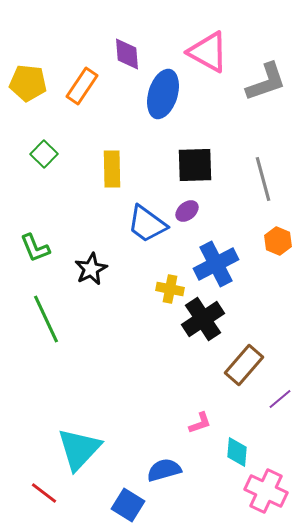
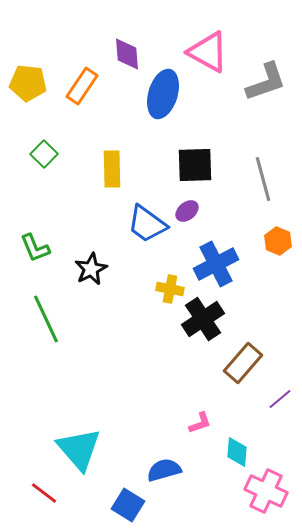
brown rectangle: moved 1 px left, 2 px up
cyan triangle: rotated 24 degrees counterclockwise
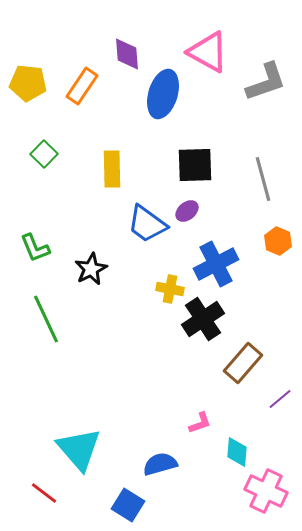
blue semicircle: moved 4 px left, 6 px up
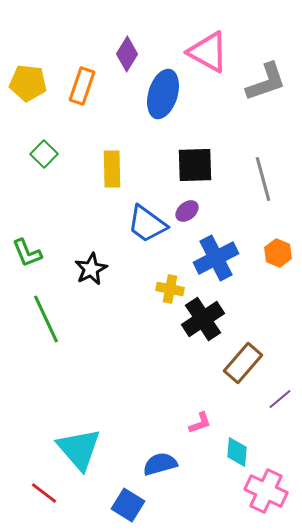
purple diamond: rotated 36 degrees clockwise
orange rectangle: rotated 15 degrees counterclockwise
orange hexagon: moved 12 px down
green L-shape: moved 8 px left, 5 px down
blue cross: moved 6 px up
